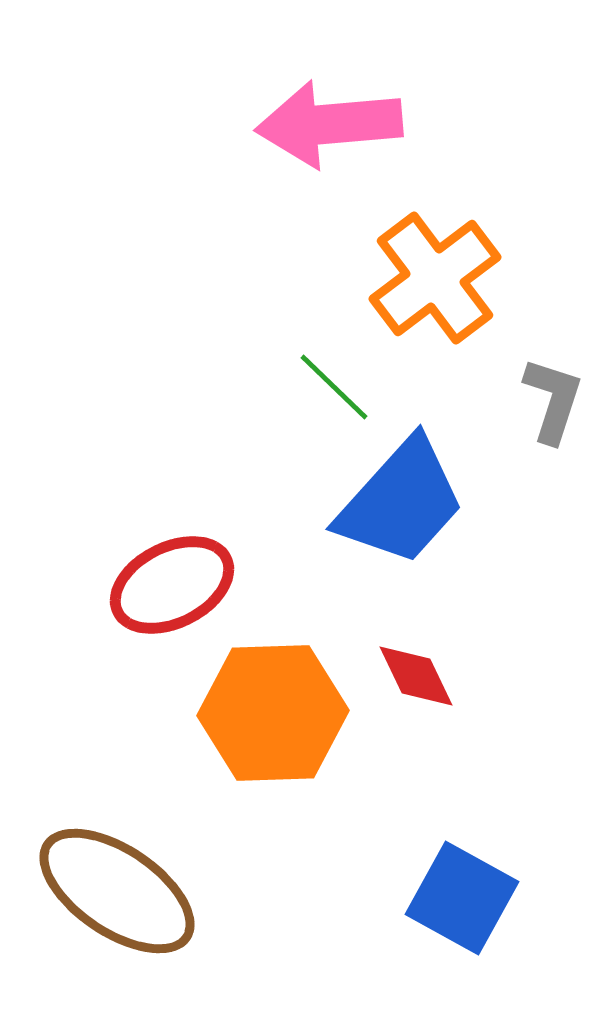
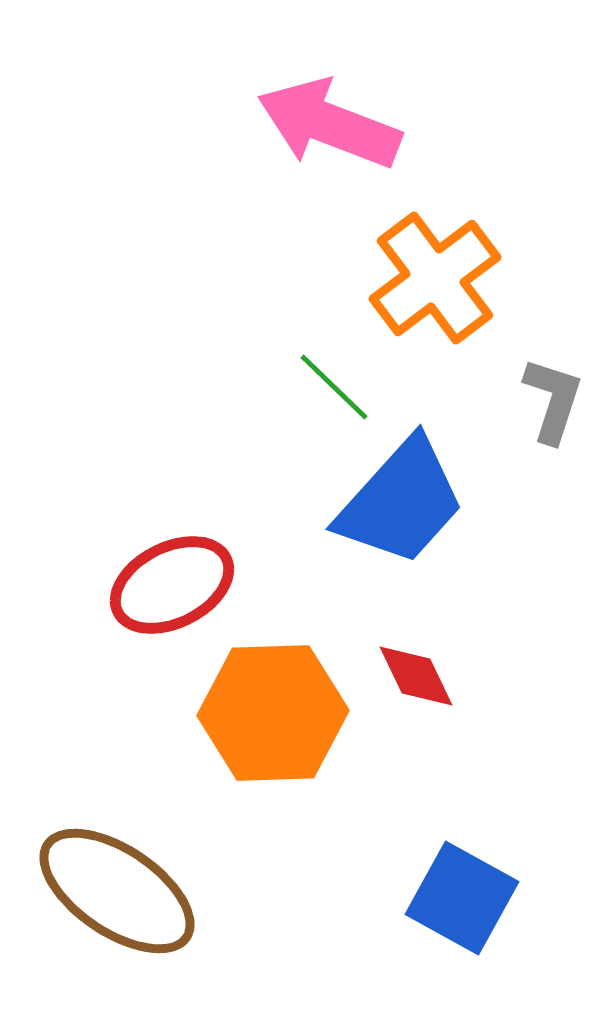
pink arrow: rotated 26 degrees clockwise
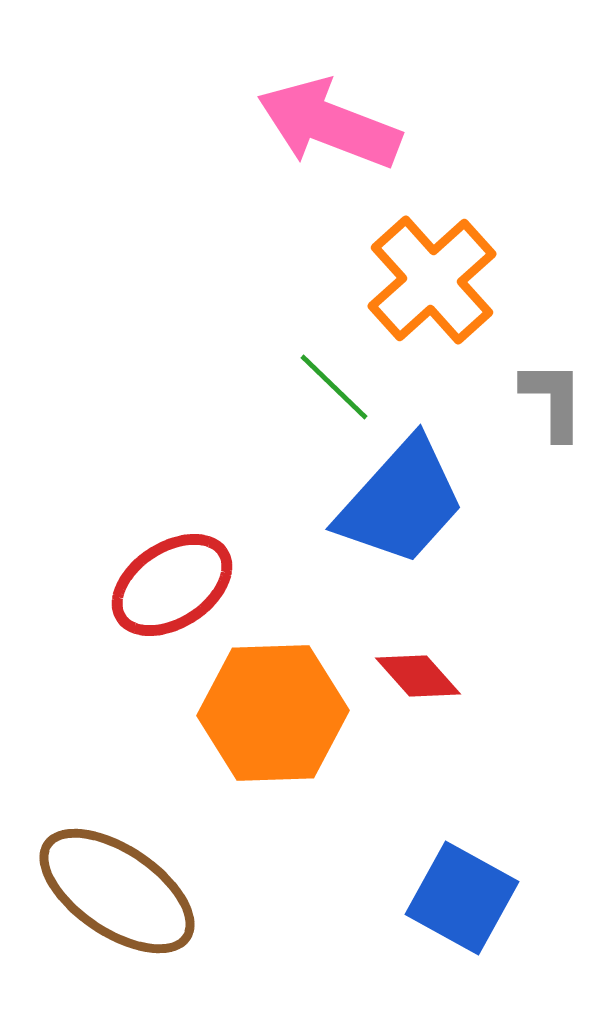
orange cross: moved 3 px left, 2 px down; rotated 5 degrees counterclockwise
gray L-shape: rotated 18 degrees counterclockwise
red ellipse: rotated 6 degrees counterclockwise
red diamond: moved 2 px right; rotated 16 degrees counterclockwise
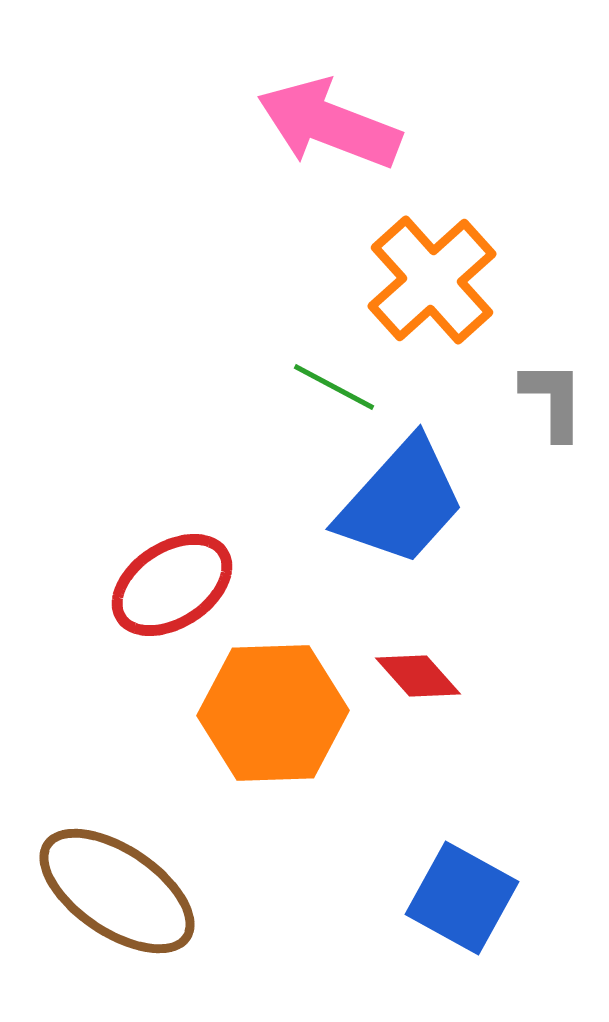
green line: rotated 16 degrees counterclockwise
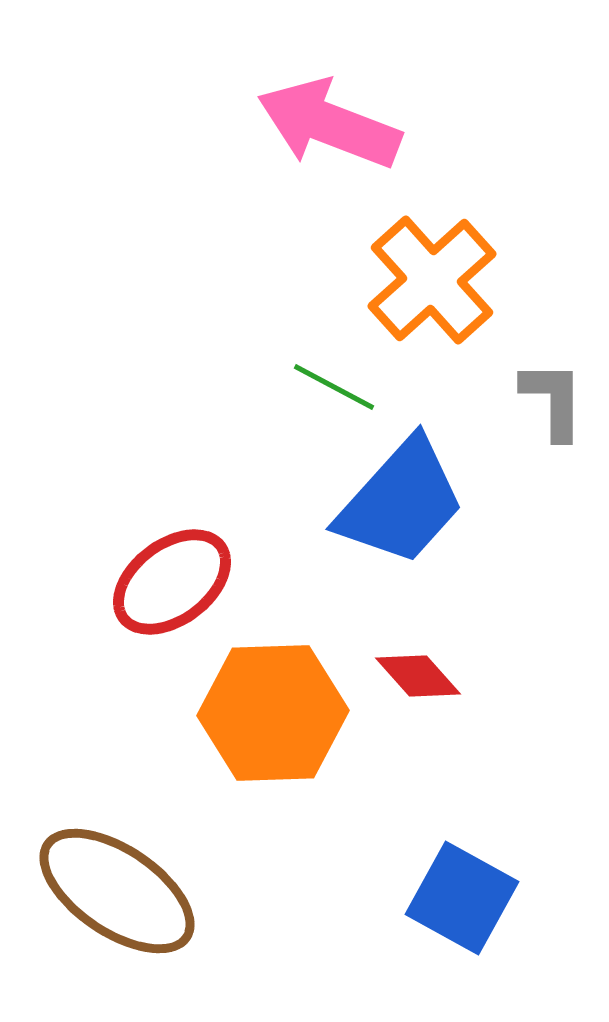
red ellipse: moved 3 px up; rotated 4 degrees counterclockwise
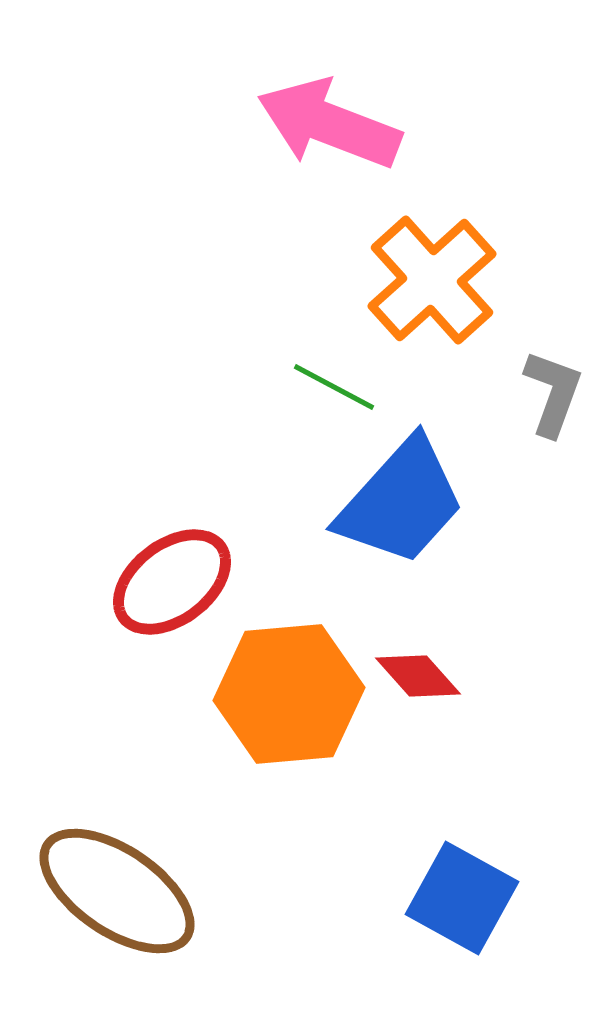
gray L-shape: moved 7 px up; rotated 20 degrees clockwise
orange hexagon: moved 16 px right, 19 px up; rotated 3 degrees counterclockwise
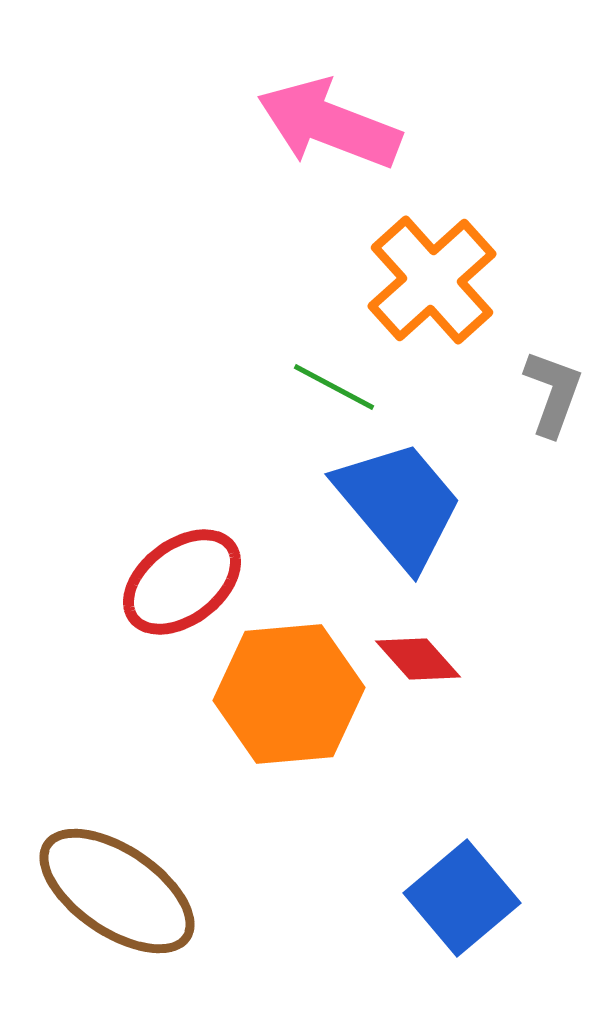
blue trapezoid: moved 2 px left, 2 px down; rotated 82 degrees counterclockwise
red ellipse: moved 10 px right
red diamond: moved 17 px up
blue square: rotated 21 degrees clockwise
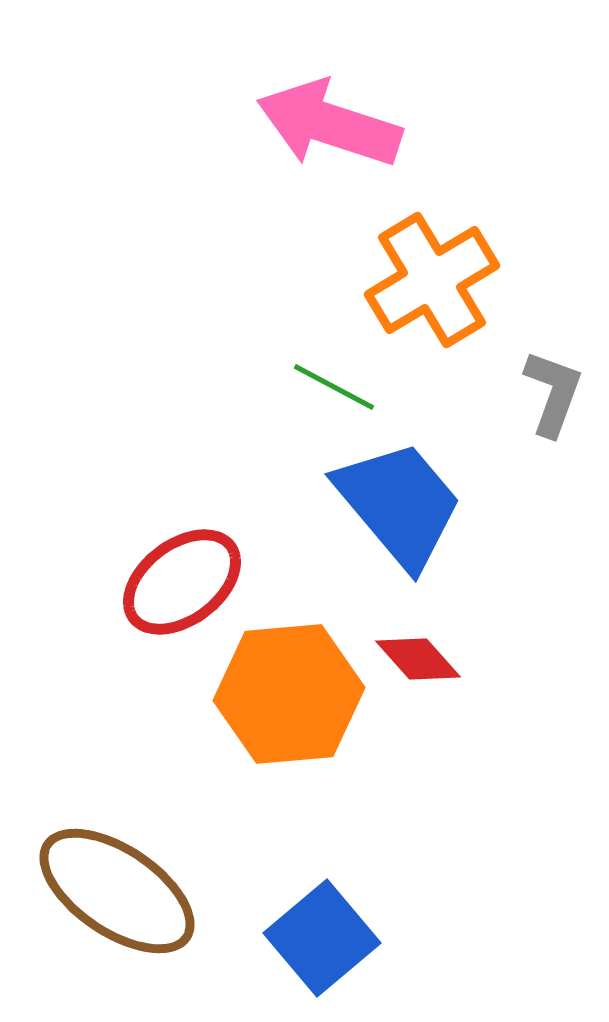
pink arrow: rotated 3 degrees counterclockwise
orange cross: rotated 11 degrees clockwise
blue square: moved 140 px left, 40 px down
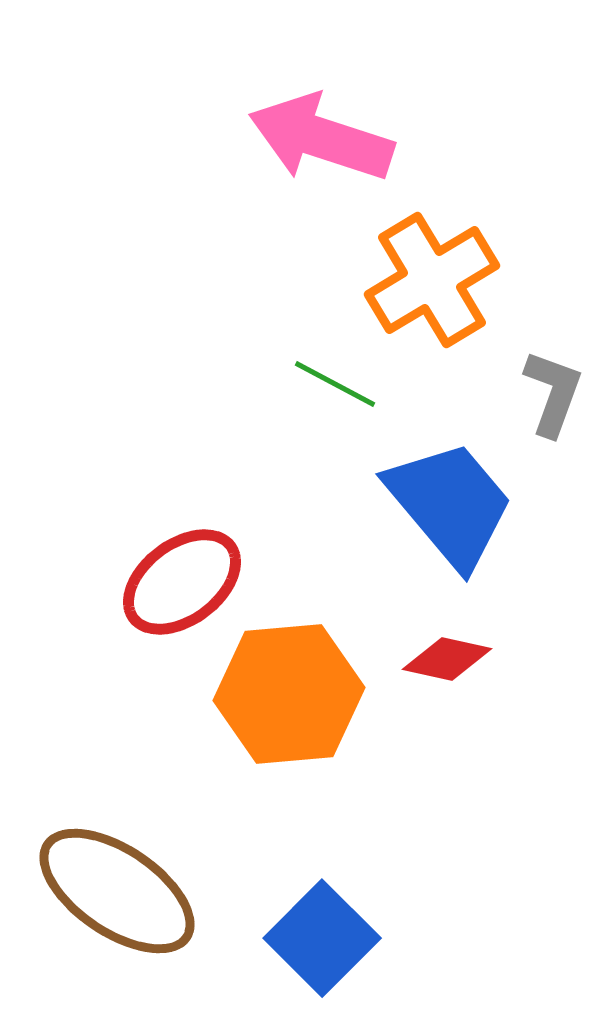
pink arrow: moved 8 px left, 14 px down
green line: moved 1 px right, 3 px up
blue trapezoid: moved 51 px right
red diamond: moved 29 px right; rotated 36 degrees counterclockwise
blue square: rotated 5 degrees counterclockwise
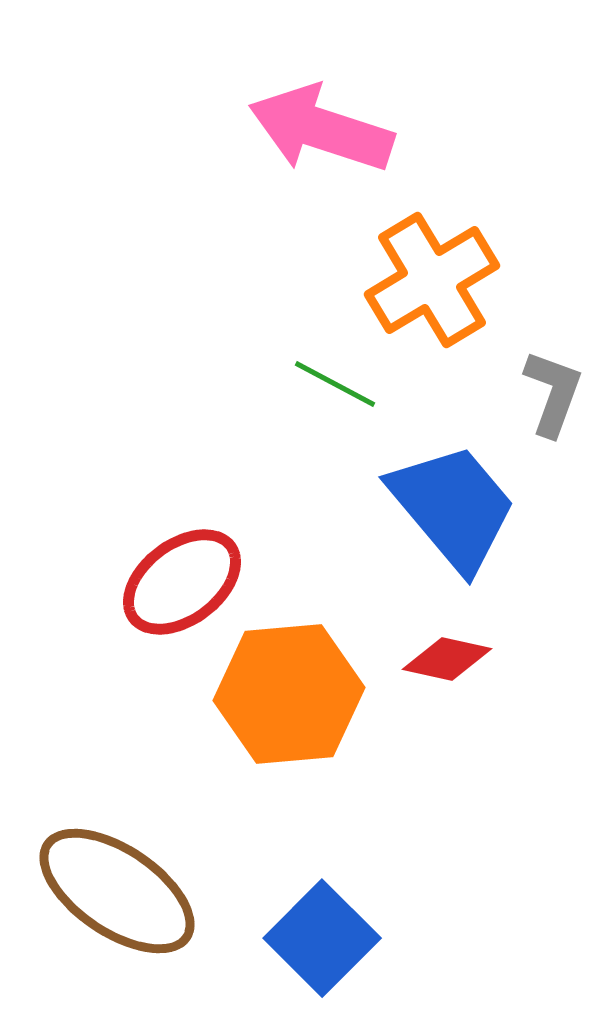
pink arrow: moved 9 px up
blue trapezoid: moved 3 px right, 3 px down
